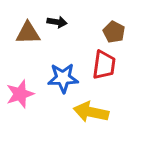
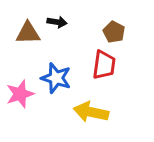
blue star: moved 7 px left; rotated 20 degrees clockwise
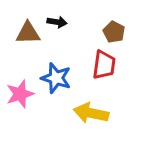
yellow arrow: moved 1 px down
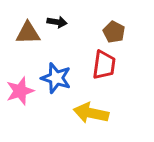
pink star: moved 3 px up
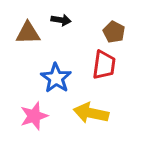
black arrow: moved 4 px right, 2 px up
blue star: rotated 16 degrees clockwise
pink star: moved 14 px right, 25 px down
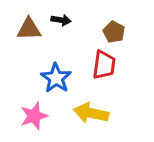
brown triangle: moved 1 px right, 4 px up
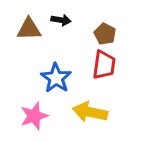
brown pentagon: moved 9 px left, 2 px down
yellow arrow: moved 1 px left, 1 px up
